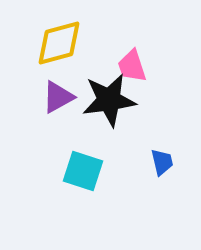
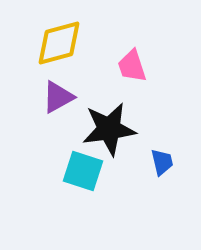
black star: moved 29 px down
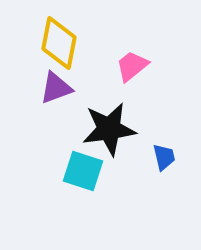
yellow diamond: rotated 64 degrees counterclockwise
pink trapezoid: rotated 69 degrees clockwise
purple triangle: moved 2 px left, 9 px up; rotated 9 degrees clockwise
blue trapezoid: moved 2 px right, 5 px up
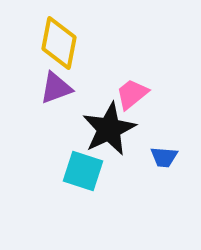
pink trapezoid: moved 28 px down
black star: rotated 18 degrees counterclockwise
blue trapezoid: rotated 108 degrees clockwise
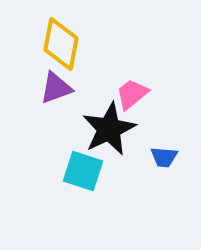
yellow diamond: moved 2 px right, 1 px down
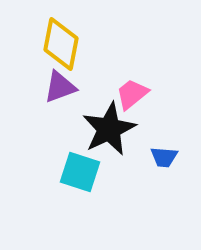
purple triangle: moved 4 px right, 1 px up
cyan square: moved 3 px left, 1 px down
